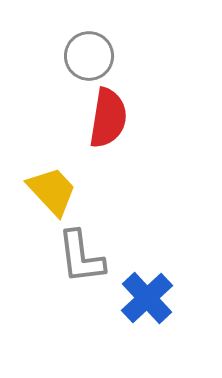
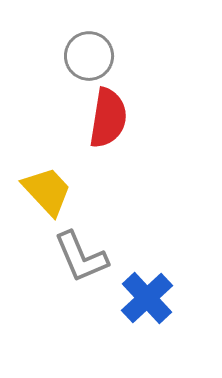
yellow trapezoid: moved 5 px left
gray L-shape: rotated 16 degrees counterclockwise
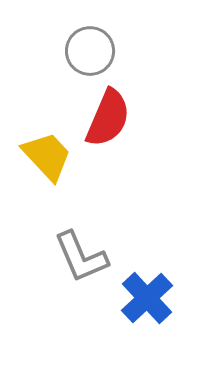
gray circle: moved 1 px right, 5 px up
red semicircle: rotated 14 degrees clockwise
yellow trapezoid: moved 35 px up
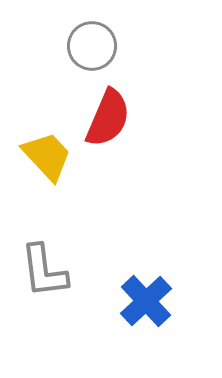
gray circle: moved 2 px right, 5 px up
gray L-shape: moved 37 px left, 14 px down; rotated 16 degrees clockwise
blue cross: moved 1 px left, 3 px down
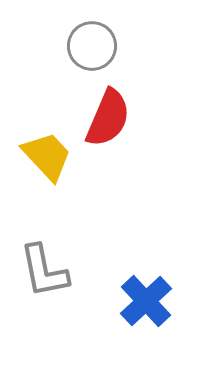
gray L-shape: rotated 4 degrees counterclockwise
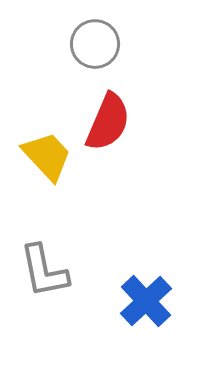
gray circle: moved 3 px right, 2 px up
red semicircle: moved 4 px down
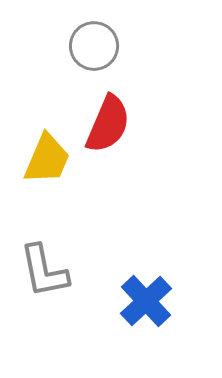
gray circle: moved 1 px left, 2 px down
red semicircle: moved 2 px down
yellow trapezoid: moved 3 px down; rotated 66 degrees clockwise
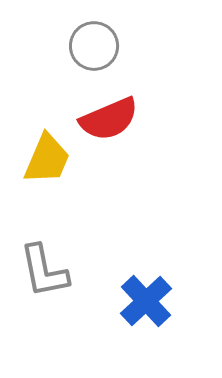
red semicircle: moved 1 px right, 5 px up; rotated 44 degrees clockwise
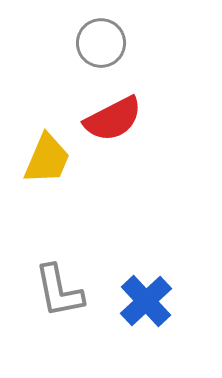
gray circle: moved 7 px right, 3 px up
red semicircle: moved 4 px right; rotated 4 degrees counterclockwise
gray L-shape: moved 15 px right, 20 px down
